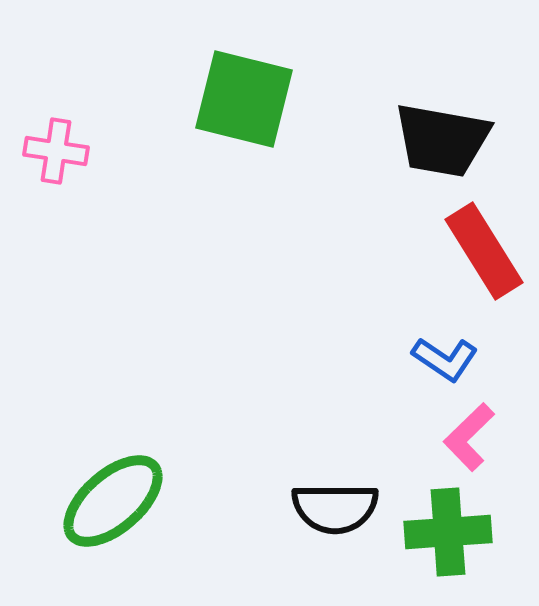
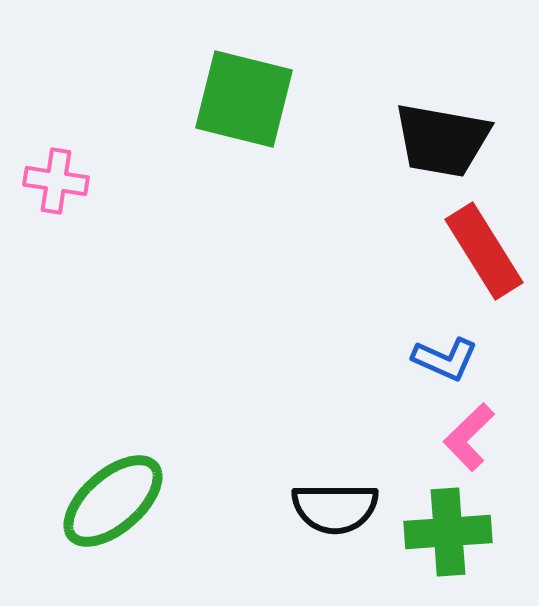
pink cross: moved 30 px down
blue L-shape: rotated 10 degrees counterclockwise
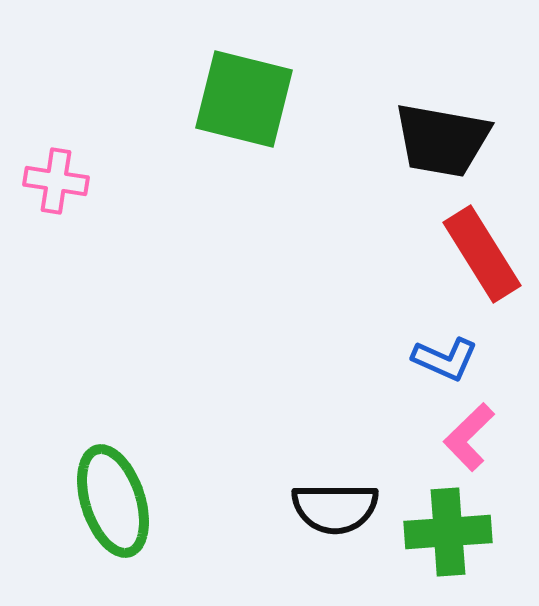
red rectangle: moved 2 px left, 3 px down
green ellipse: rotated 67 degrees counterclockwise
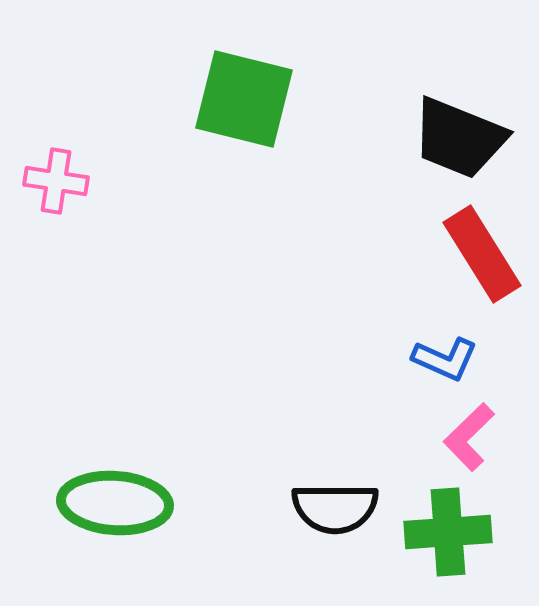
black trapezoid: moved 17 px right, 2 px up; rotated 12 degrees clockwise
green ellipse: moved 2 px right, 2 px down; rotated 68 degrees counterclockwise
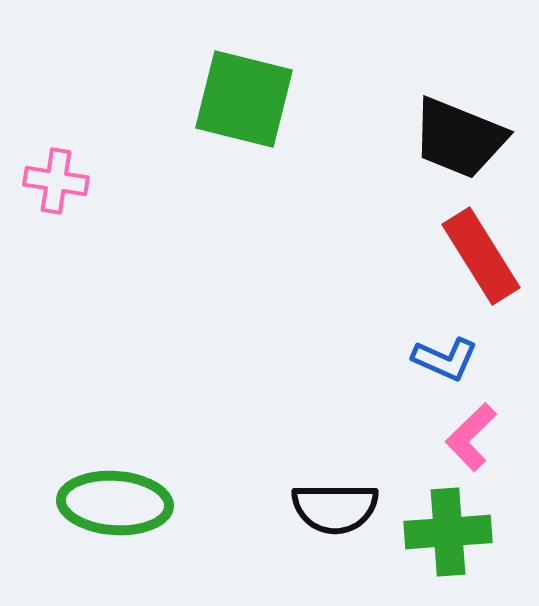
red rectangle: moved 1 px left, 2 px down
pink L-shape: moved 2 px right
